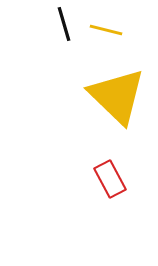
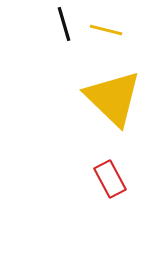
yellow triangle: moved 4 px left, 2 px down
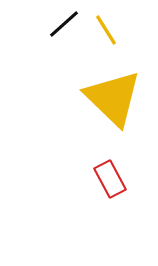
black line: rotated 64 degrees clockwise
yellow line: rotated 44 degrees clockwise
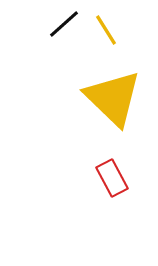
red rectangle: moved 2 px right, 1 px up
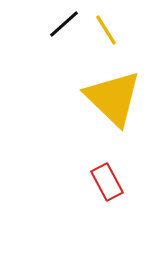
red rectangle: moved 5 px left, 4 px down
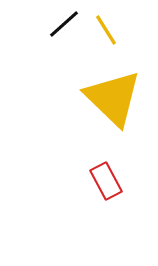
red rectangle: moved 1 px left, 1 px up
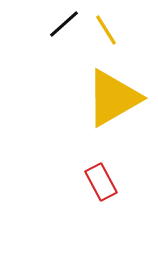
yellow triangle: rotated 46 degrees clockwise
red rectangle: moved 5 px left, 1 px down
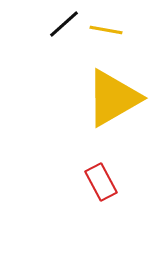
yellow line: rotated 48 degrees counterclockwise
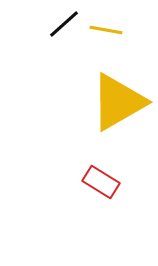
yellow triangle: moved 5 px right, 4 px down
red rectangle: rotated 30 degrees counterclockwise
